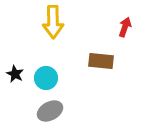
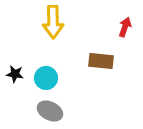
black star: rotated 18 degrees counterclockwise
gray ellipse: rotated 55 degrees clockwise
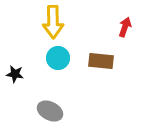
cyan circle: moved 12 px right, 20 px up
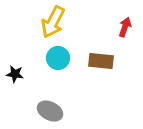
yellow arrow: rotated 28 degrees clockwise
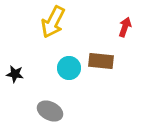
cyan circle: moved 11 px right, 10 px down
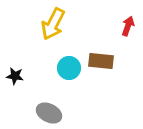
yellow arrow: moved 2 px down
red arrow: moved 3 px right, 1 px up
black star: moved 2 px down
gray ellipse: moved 1 px left, 2 px down
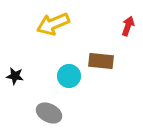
yellow arrow: rotated 40 degrees clockwise
cyan circle: moved 8 px down
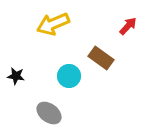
red arrow: rotated 24 degrees clockwise
brown rectangle: moved 3 px up; rotated 30 degrees clockwise
black star: moved 1 px right
gray ellipse: rotated 10 degrees clockwise
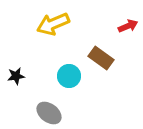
red arrow: rotated 24 degrees clockwise
black star: rotated 18 degrees counterclockwise
